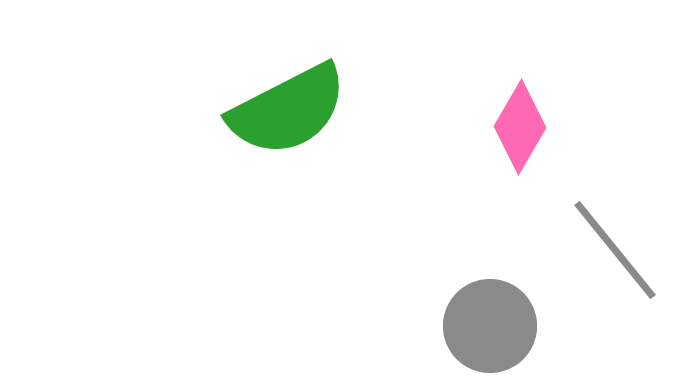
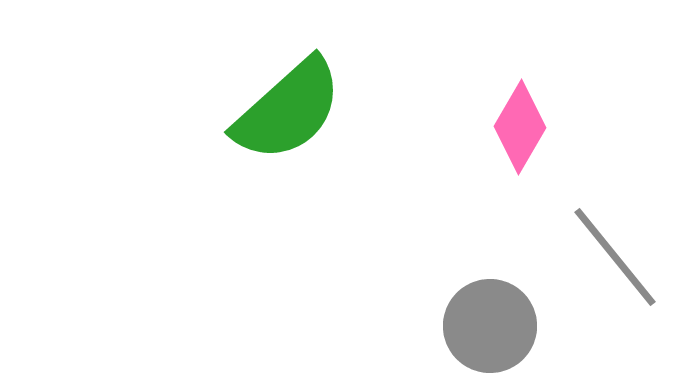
green semicircle: rotated 15 degrees counterclockwise
gray line: moved 7 px down
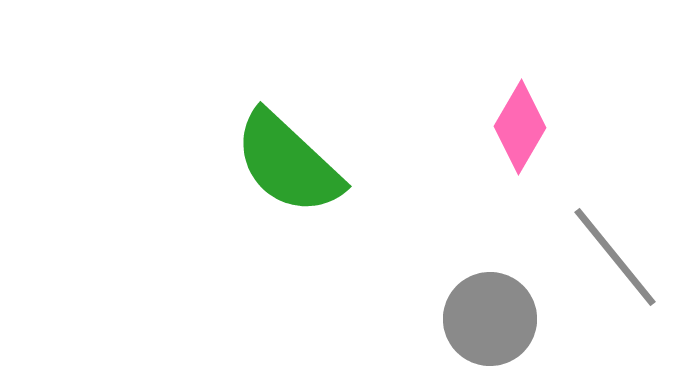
green semicircle: moved 53 px down; rotated 85 degrees clockwise
gray circle: moved 7 px up
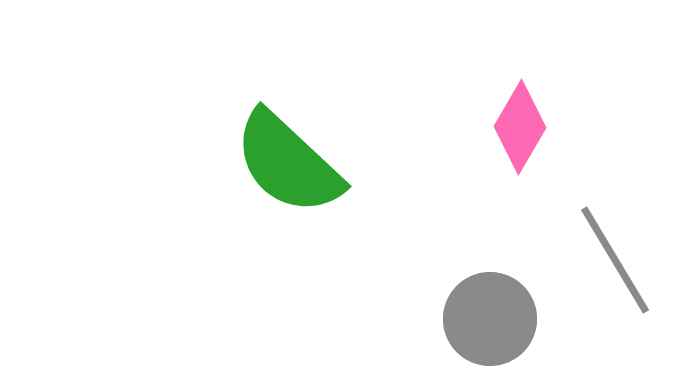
gray line: moved 3 px down; rotated 8 degrees clockwise
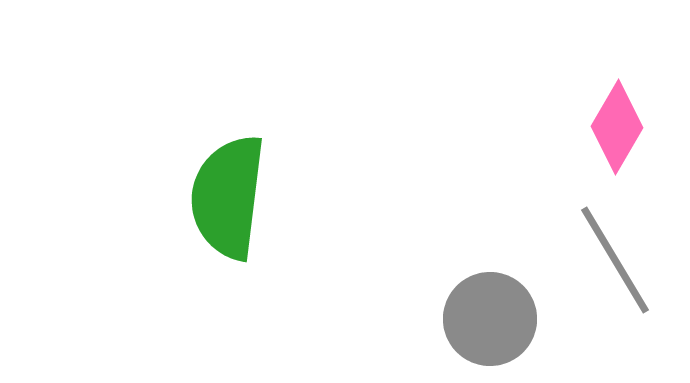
pink diamond: moved 97 px right
green semicircle: moved 60 px left, 34 px down; rotated 54 degrees clockwise
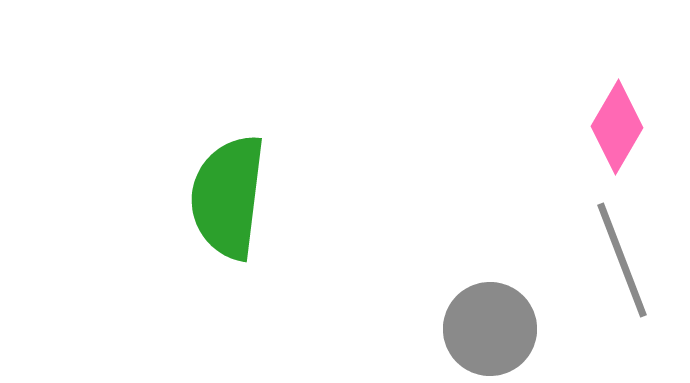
gray line: moved 7 px right; rotated 10 degrees clockwise
gray circle: moved 10 px down
